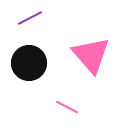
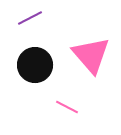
black circle: moved 6 px right, 2 px down
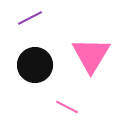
pink triangle: rotated 12 degrees clockwise
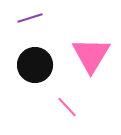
purple line: rotated 10 degrees clockwise
pink line: rotated 20 degrees clockwise
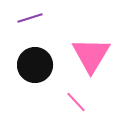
pink line: moved 9 px right, 5 px up
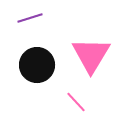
black circle: moved 2 px right
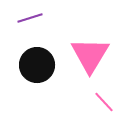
pink triangle: moved 1 px left
pink line: moved 28 px right
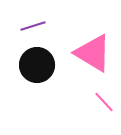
purple line: moved 3 px right, 8 px down
pink triangle: moved 3 px right, 2 px up; rotated 30 degrees counterclockwise
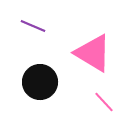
purple line: rotated 40 degrees clockwise
black circle: moved 3 px right, 17 px down
